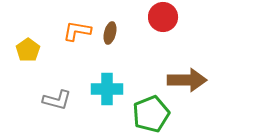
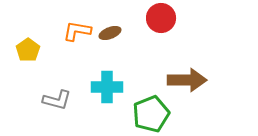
red circle: moved 2 px left, 1 px down
brown ellipse: rotated 55 degrees clockwise
cyan cross: moved 2 px up
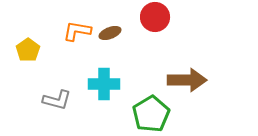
red circle: moved 6 px left, 1 px up
cyan cross: moved 3 px left, 3 px up
green pentagon: rotated 9 degrees counterclockwise
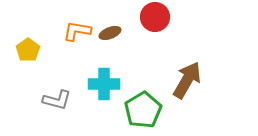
brown arrow: rotated 60 degrees counterclockwise
green pentagon: moved 8 px left, 4 px up
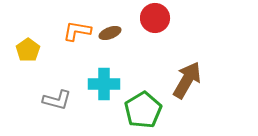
red circle: moved 1 px down
